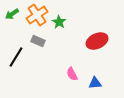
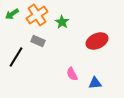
green star: moved 3 px right
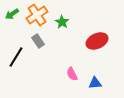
gray rectangle: rotated 32 degrees clockwise
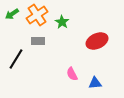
gray rectangle: rotated 56 degrees counterclockwise
black line: moved 2 px down
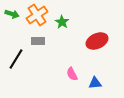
green arrow: rotated 128 degrees counterclockwise
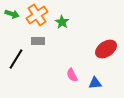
red ellipse: moved 9 px right, 8 px down; rotated 10 degrees counterclockwise
pink semicircle: moved 1 px down
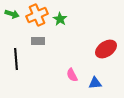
orange cross: rotated 10 degrees clockwise
green star: moved 2 px left, 3 px up
black line: rotated 35 degrees counterclockwise
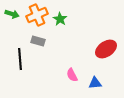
gray rectangle: rotated 16 degrees clockwise
black line: moved 4 px right
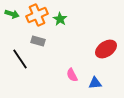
black line: rotated 30 degrees counterclockwise
